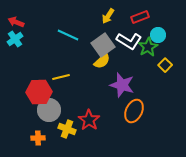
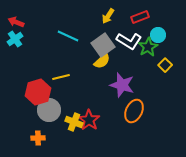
cyan line: moved 1 px down
red hexagon: moved 1 px left; rotated 15 degrees counterclockwise
yellow cross: moved 7 px right, 7 px up
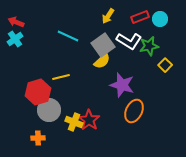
cyan circle: moved 2 px right, 16 px up
green star: moved 1 px right, 1 px up; rotated 18 degrees clockwise
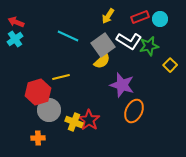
yellow square: moved 5 px right
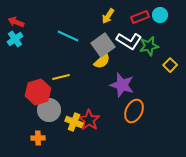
cyan circle: moved 4 px up
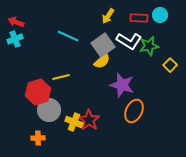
red rectangle: moved 1 px left, 1 px down; rotated 24 degrees clockwise
cyan cross: rotated 14 degrees clockwise
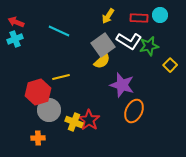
cyan line: moved 9 px left, 5 px up
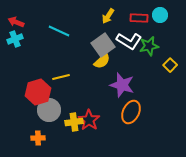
orange ellipse: moved 3 px left, 1 px down
yellow cross: rotated 30 degrees counterclockwise
